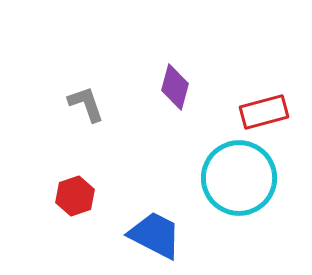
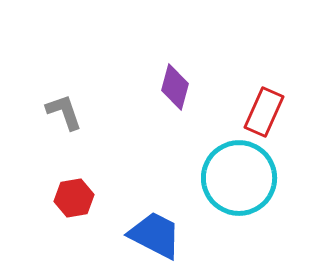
gray L-shape: moved 22 px left, 8 px down
red rectangle: rotated 51 degrees counterclockwise
red hexagon: moved 1 px left, 2 px down; rotated 9 degrees clockwise
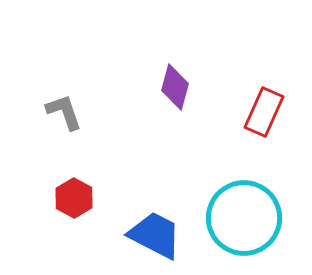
cyan circle: moved 5 px right, 40 px down
red hexagon: rotated 21 degrees counterclockwise
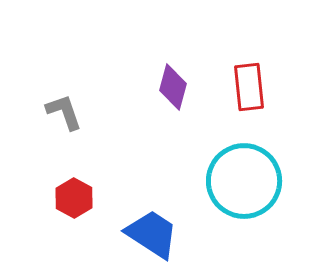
purple diamond: moved 2 px left
red rectangle: moved 15 px left, 25 px up; rotated 30 degrees counterclockwise
cyan circle: moved 37 px up
blue trapezoid: moved 3 px left, 1 px up; rotated 6 degrees clockwise
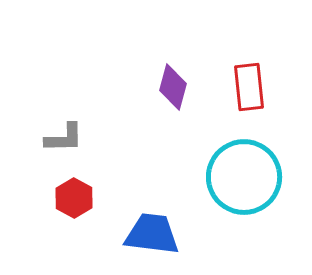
gray L-shape: moved 26 px down; rotated 108 degrees clockwise
cyan circle: moved 4 px up
blue trapezoid: rotated 26 degrees counterclockwise
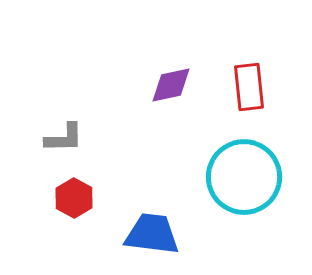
purple diamond: moved 2 px left, 2 px up; rotated 63 degrees clockwise
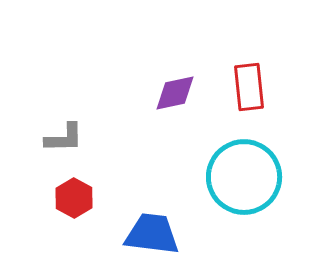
purple diamond: moved 4 px right, 8 px down
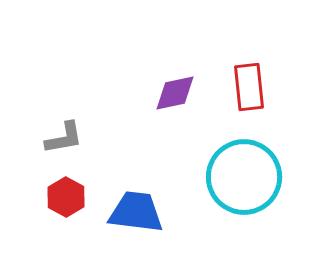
gray L-shape: rotated 9 degrees counterclockwise
red hexagon: moved 8 px left, 1 px up
blue trapezoid: moved 16 px left, 22 px up
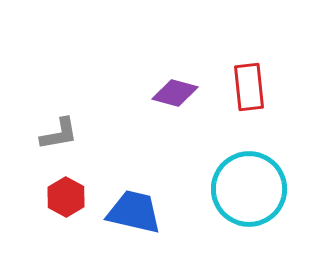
purple diamond: rotated 27 degrees clockwise
gray L-shape: moved 5 px left, 4 px up
cyan circle: moved 5 px right, 12 px down
blue trapezoid: moved 2 px left; rotated 6 degrees clockwise
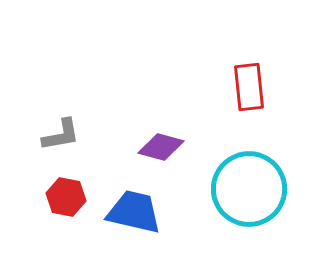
purple diamond: moved 14 px left, 54 px down
gray L-shape: moved 2 px right, 1 px down
red hexagon: rotated 18 degrees counterclockwise
